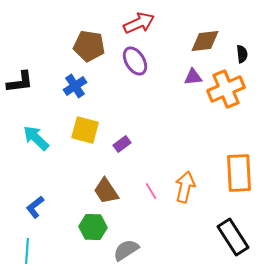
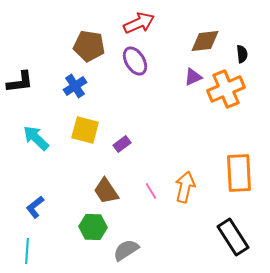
purple triangle: rotated 18 degrees counterclockwise
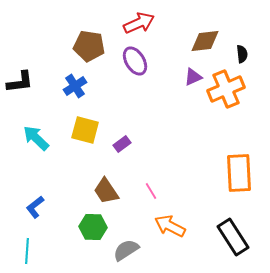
orange arrow: moved 15 px left, 39 px down; rotated 76 degrees counterclockwise
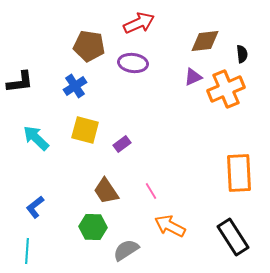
purple ellipse: moved 2 px left, 2 px down; rotated 52 degrees counterclockwise
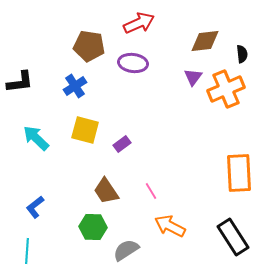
purple triangle: rotated 30 degrees counterclockwise
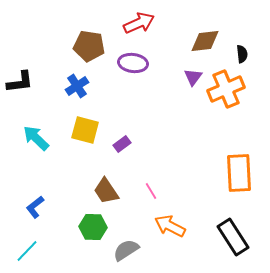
blue cross: moved 2 px right
cyan line: rotated 40 degrees clockwise
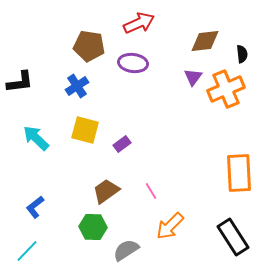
brown trapezoid: rotated 88 degrees clockwise
orange arrow: rotated 72 degrees counterclockwise
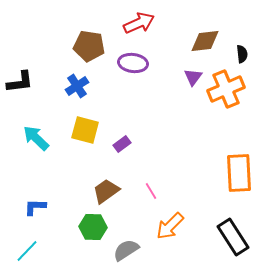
blue L-shape: rotated 40 degrees clockwise
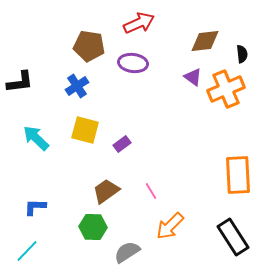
purple triangle: rotated 30 degrees counterclockwise
orange rectangle: moved 1 px left, 2 px down
gray semicircle: moved 1 px right, 2 px down
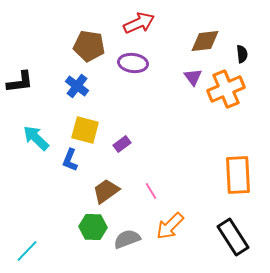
purple triangle: rotated 18 degrees clockwise
blue cross: rotated 20 degrees counterclockwise
blue L-shape: moved 35 px right, 47 px up; rotated 70 degrees counterclockwise
gray semicircle: moved 13 px up; rotated 12 degrees clockwise
